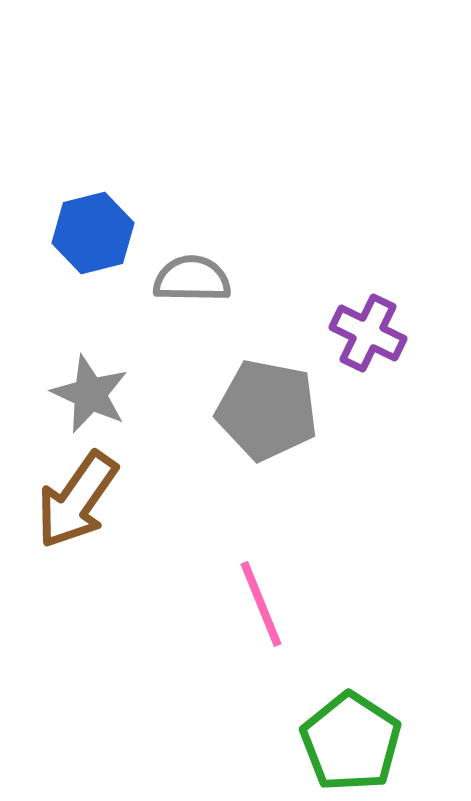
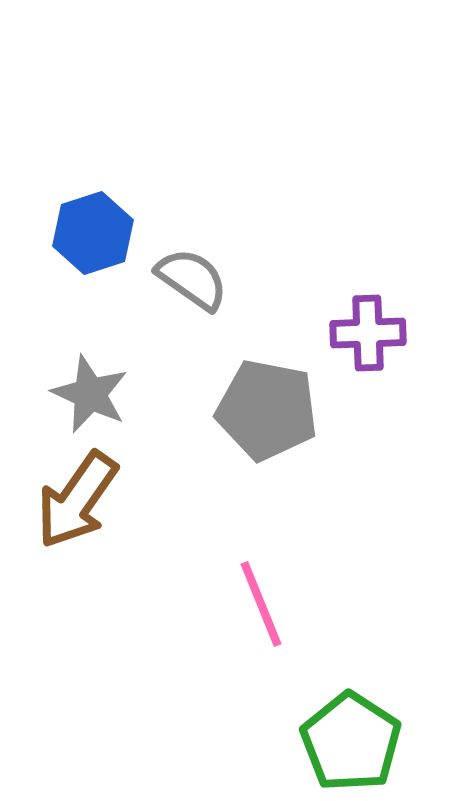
blue hexagon: rotated 4 degrees counterclockwise
gray semicircle: rotated 34 degrees clockwise
purple cross: rotated 28 degrees counterclockwise
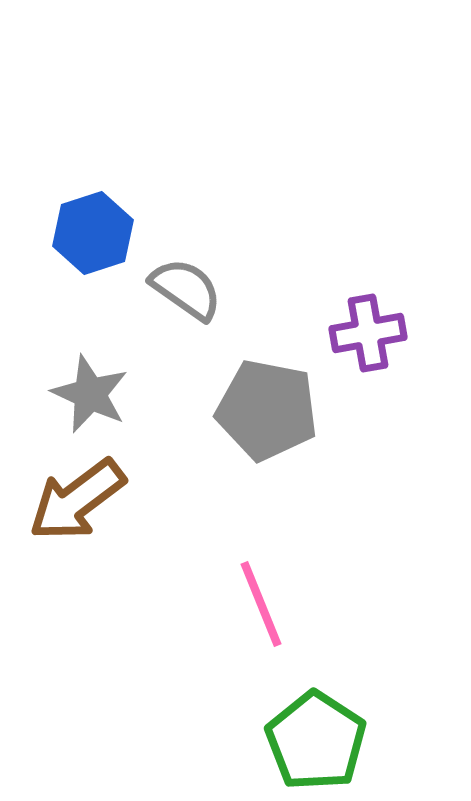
gray semicircle: moved 6 px left, 10 px down
purple cross: rotated 8 degrees counterclockwise
brown arrow: rotated 18 degrees clockwise
green pentagon: moved 35 px left, 1 px up
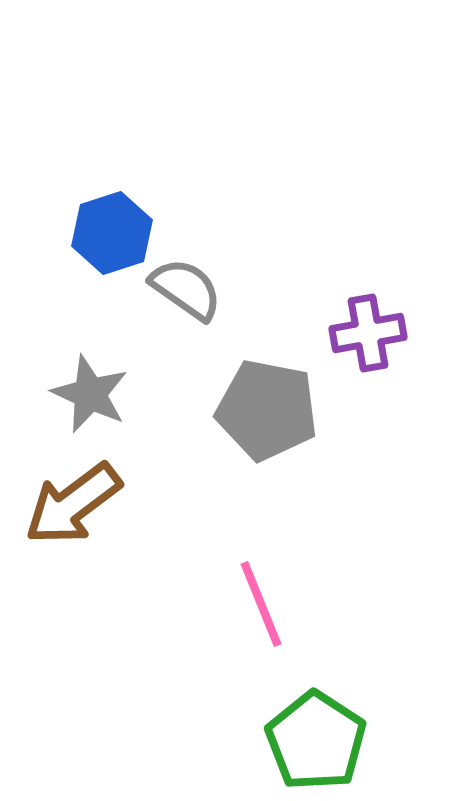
blue hexagon: moved 19 px right
brown arrow: moved 4 px left, 4 px down
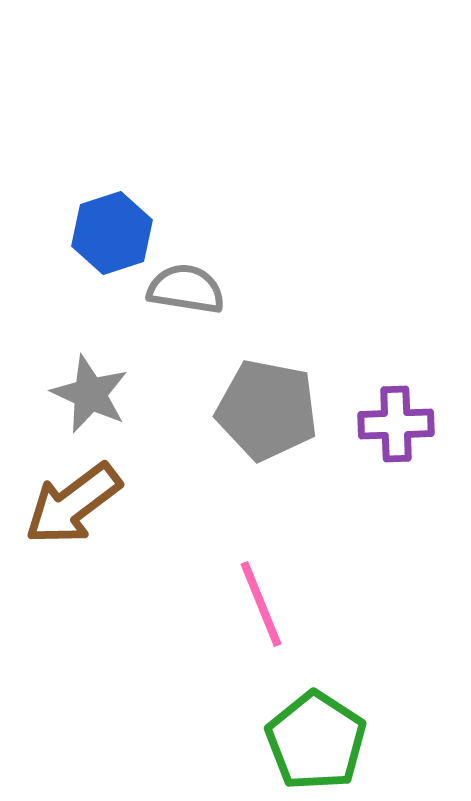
gray semicircle: rotated 26 degrees counterclockwise
purple cross: moved 28 px right, 91 px down; rotated 8 degrees clockwise
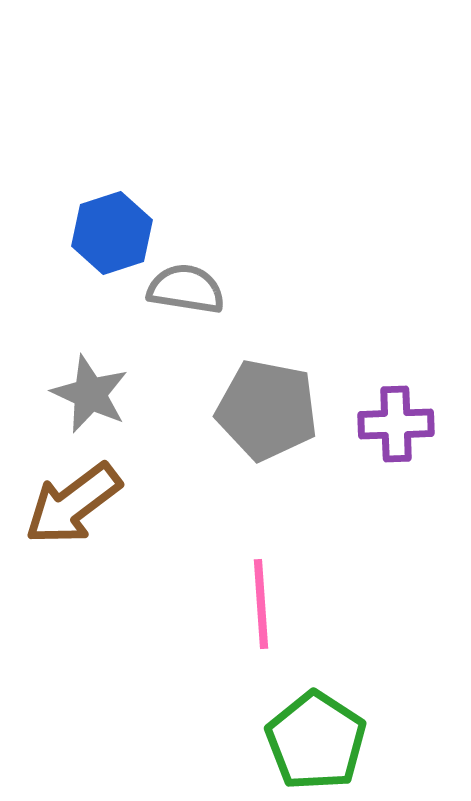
pink line: rotated 18 degrees clockwise
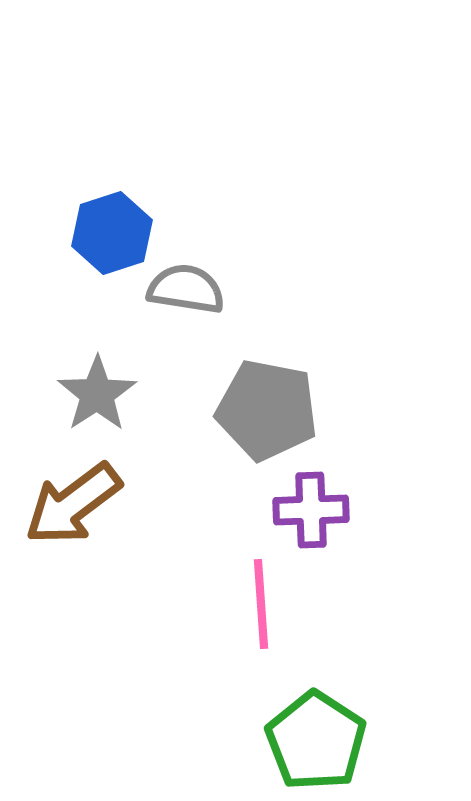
gray star: moved 7 px right; rotated 14 degrees clockwise
purple cross: moved 85 px left, 86 px down
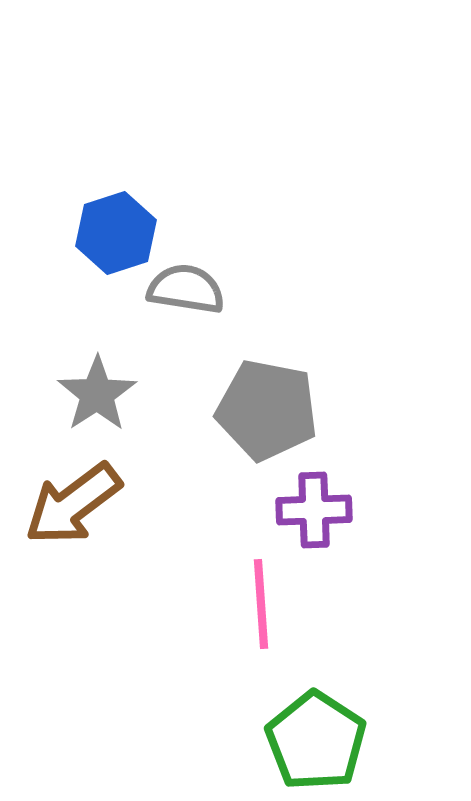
blue hexagon: moved 4 px right
purple cross: moved 3 px right
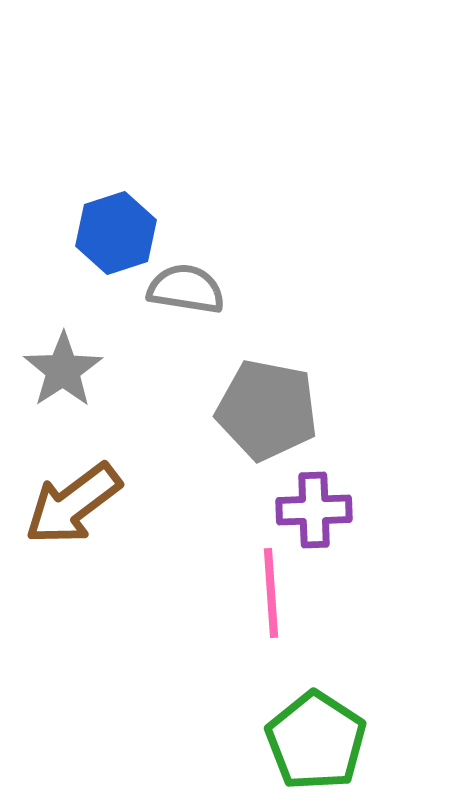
gray star: moved 34 px left, 24 px up
pink line: moved 10 px right, 11 px up
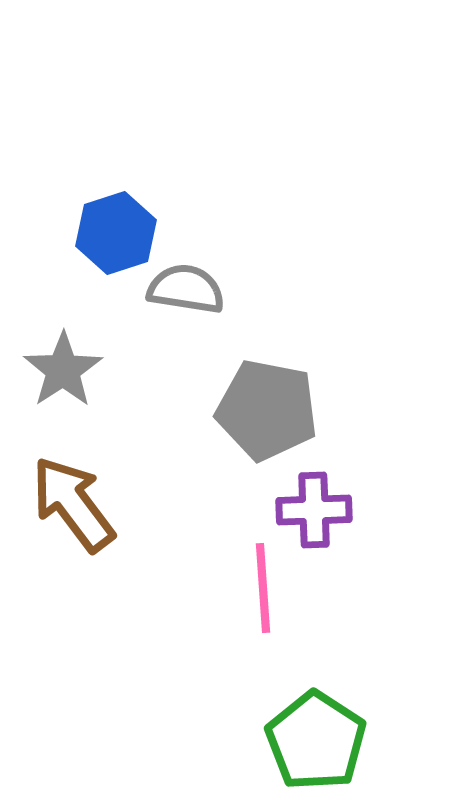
brown arrow: rotated 90 degrees clockwise
pink line: moved 8 px left, 5 px up
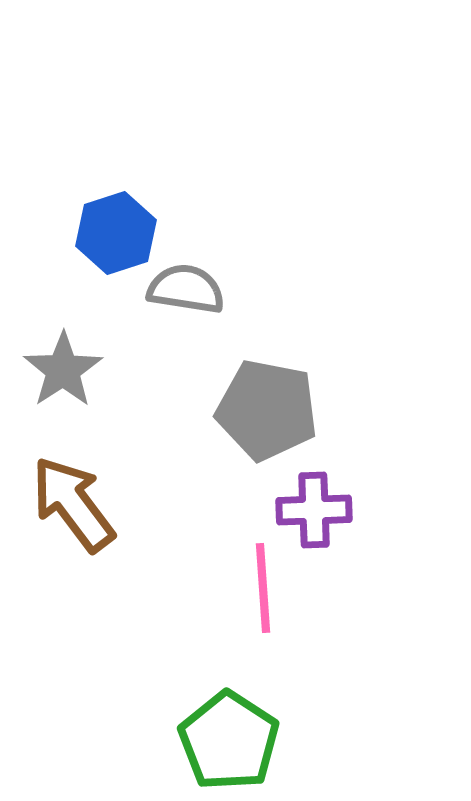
green pentagon: moved 87 px left
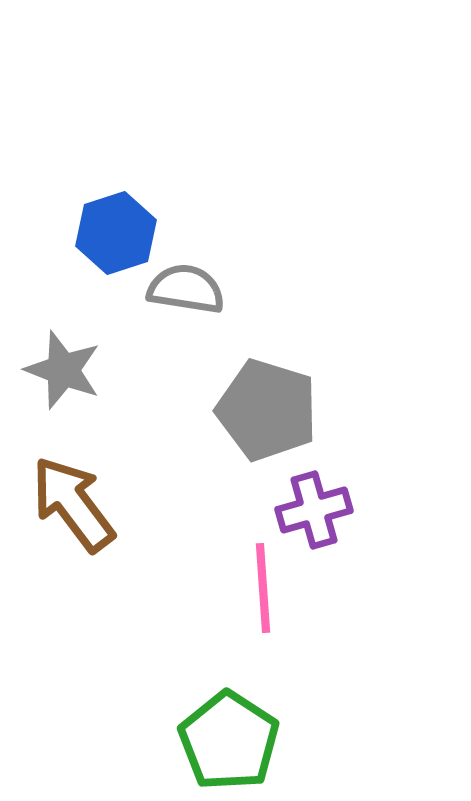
gray star: rotated 18 degrees counterclockwise
gray pentagon: rotated 6 degrees clockwise
purple cross: rotated 14 degrees counterclockwise
